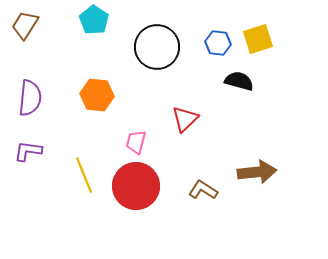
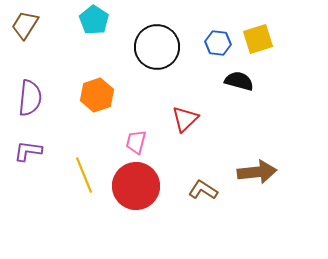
orange hexagon: rotated 24 degrees counterclockwise
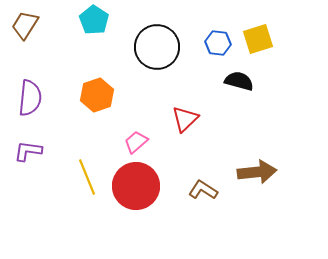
pink trapezoid: rotated 35 degrees clockwise
yellow line: moved 3 px right, 2 px down
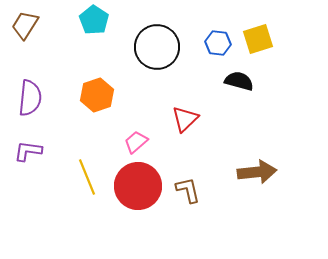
red circle: moved 2 px right
brown L-shape: moved 15 px left; rotated 44 degrees clockwise
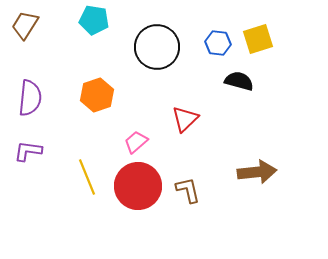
cyan pentagon: rotated 24 degrees counterclockwise
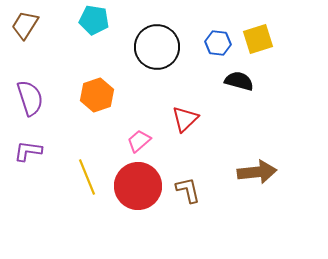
purple semicircle: rotated 24 degrees counterclockwise
pink trapezoid: moved 3 px right, 1 px up
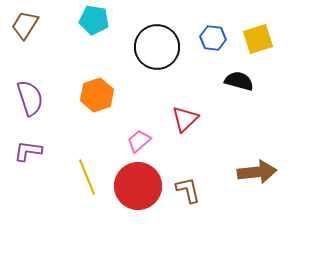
blue hexagon: moved 5 px left, 5 px up
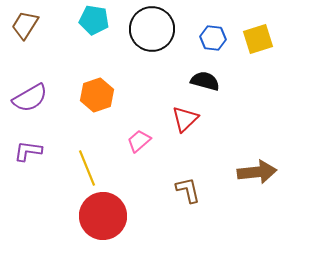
black circle: moved 5 px left, 18 px up
black semicircle: moved 34 px left
purple semicircle: rotated 78 degrees clockwise
yellow line: moved 9 px up
red circle: moved 35 px left, 30 px down
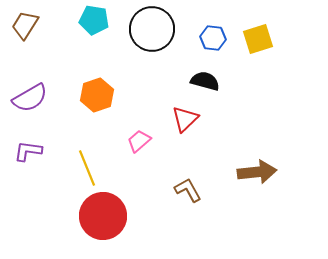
brown L-shape: rotated 16 degrees counterclockwise
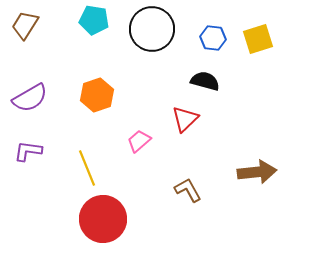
red circle: moved 3 px down
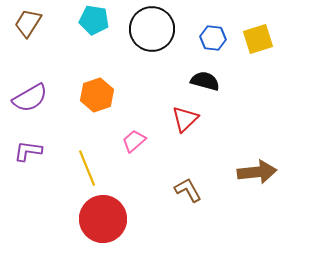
brown trapezoid: moved 3 px right, 2 px up
pink trapezoid: moved 5 px left
